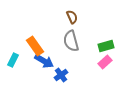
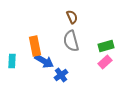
orange rectangle: rotated 24 degrees clockwise
cyan rectangle: moved 1 px left, 1 px down; rotated 24 degrees counterclockwise
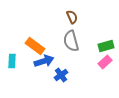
orange rectangle: rotated 42 degrees counterclockwise
blue arrow: rotated 48 degrees counterclockwise
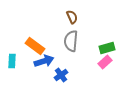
gray semicircle: rotated 20 degrees clockwise
green rectangle: moved 1 px right, 2 px down
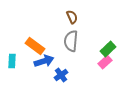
green rectangle: moved 1 px right, 1 px down; rotated 28 degrees counterclockwise
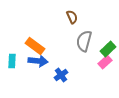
gray semicircle: moved 13 px right; rotated 10 degrees clockwise
blue arrow: moved 6 px left; rotated 24 degrees clockwise
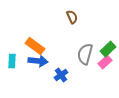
gray semicircle: moved 1 px right, 13 px down
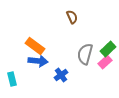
cyan rectangle: moved 18 px down; rotated 16 degrees counterclockwise
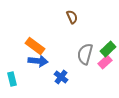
blue cross: moved 2 px down; rotated 16 degrees counterclockwise
